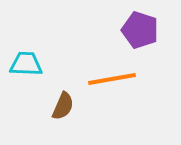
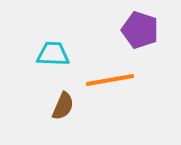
cyan trapezoid: moved 27 px right, 10 px up
orange line: moved 2 px left, 1 px down
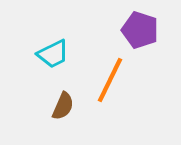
cyan trapezoid: rotated 152 degrees clockwise
orange line: rotated 54 degrees counterclockwise
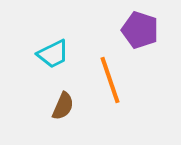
orange line: rotated 45 degrees counterclockwise
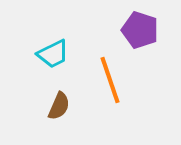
brown semicircle: moved 4 px left
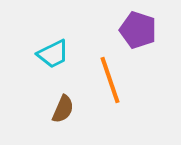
purple pentagon: moved 2 px left
brown semicircle: moved 4 px right, 3 px down
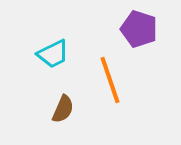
purple pentagon: moved 1 px right, 1 px up
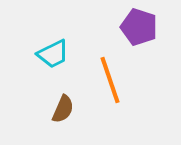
purple pentagon: moved 2 px up
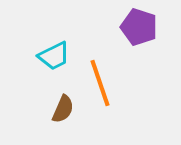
cyan trapezoid: moved 1 px right, 2 px down
orange line: moved 10 px left, 3 px down
